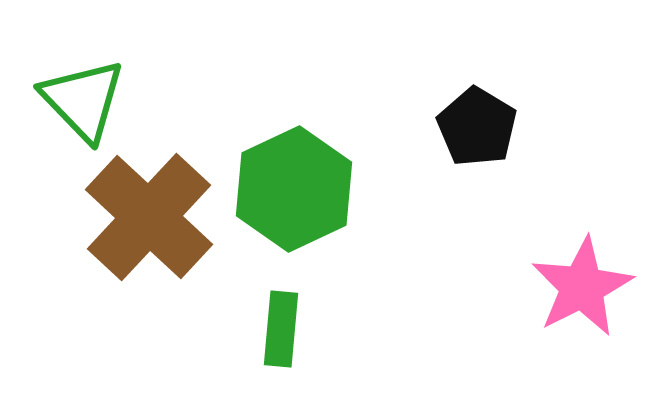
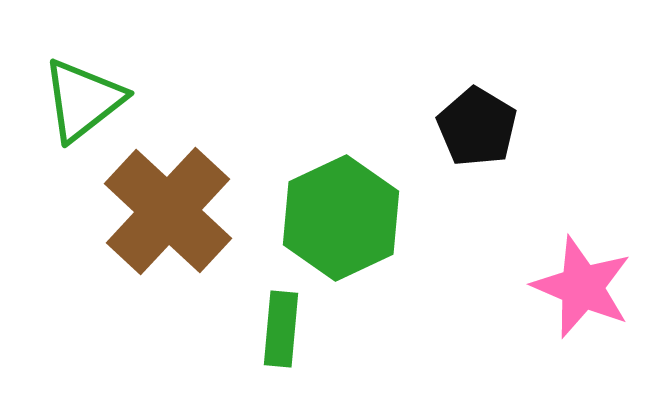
green triangle: rotated 36 degrees clockwise
green hexagon: moved 47 px right, 29 px down
brown cross: moved 19 px right, 6 px up
pink star: rotated 22 degrees counterclockwise
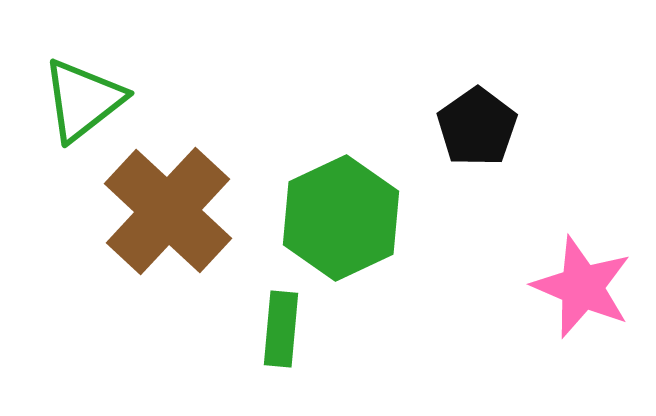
black pentagon: rotated 6 degrees clockwise
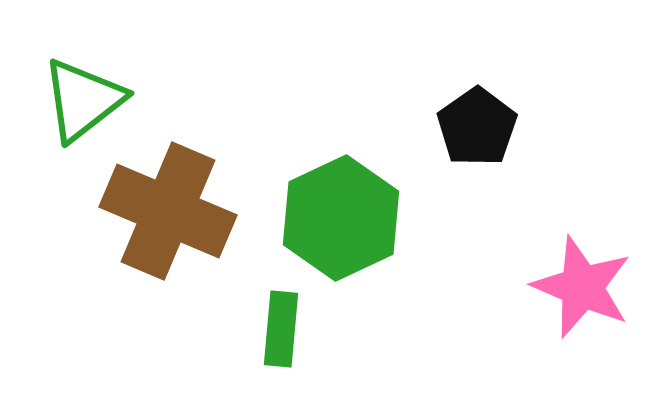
brown cross: rotated 20 degrees counterclockwise
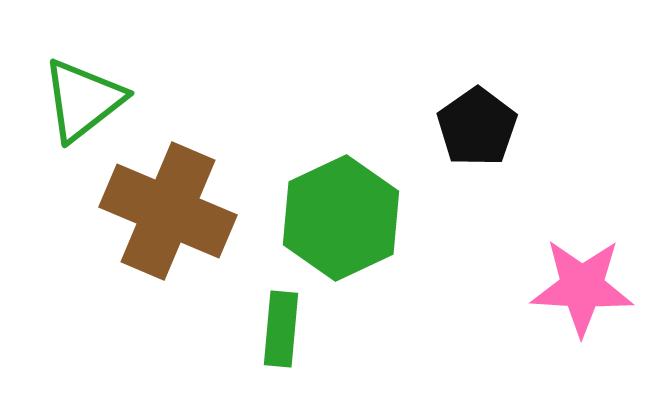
pink star: rotated 20 degrees counterclockwise
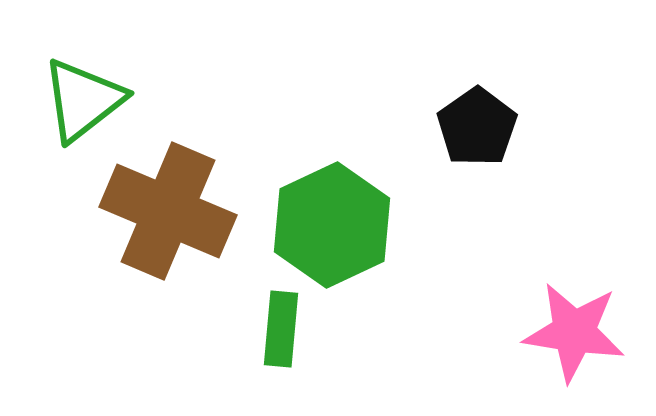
green hexagon: moved 9 px left, 7 px down
pink star: moved 8 px left, 45 px down; rotated 6 degrees clockwise
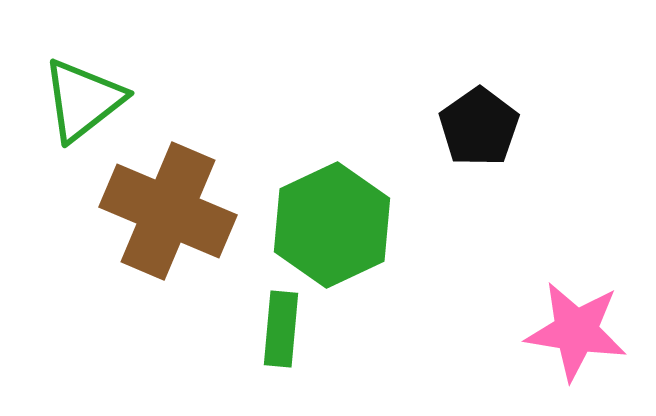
black pentagon: moved 2 px right
pink star: moved 2 px right, 1 px up
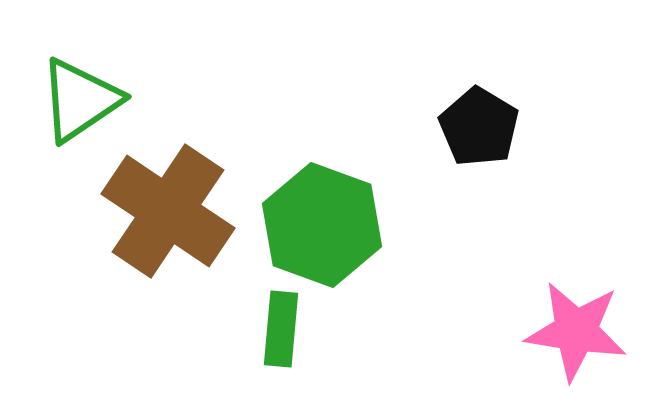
green triangle: moved 3 px left; rotated 4 degrees clockwise
black pentagon: rotated 6 degrees counterclockwise
brown cross: rotated 11 degrees clockwise
green hexagon: moved 10 px left; rotated 15 degrees counterclockwise
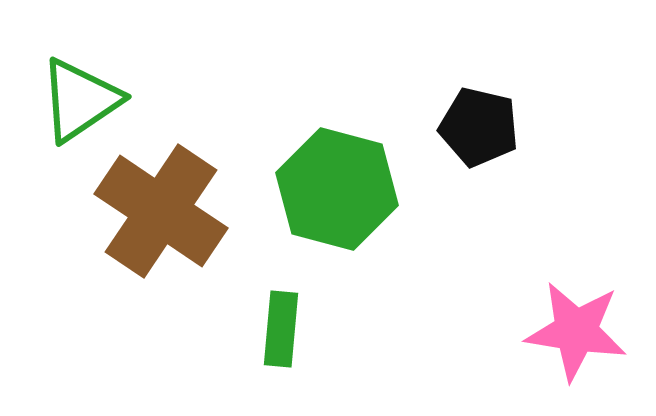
black pentagon: rotated 18 degrees counterclockwise
brown cross: moved 7 px left
green hexagon: moved 15 px right, 36 px up; rotated 5 degrees counterclockwise
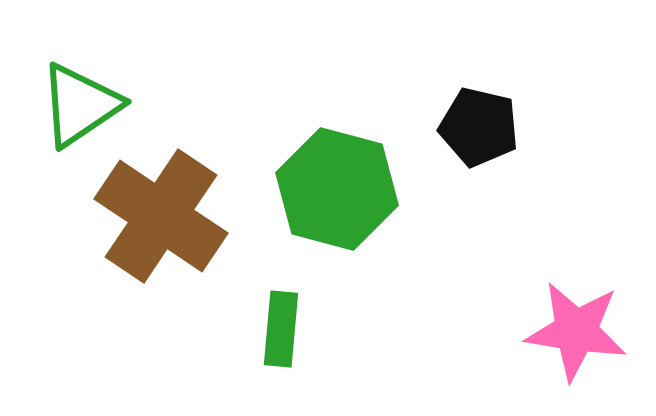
green triangle: moved 5 px down
brown cross: moved 5 px down
